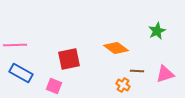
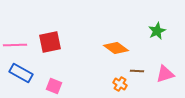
red square: moved 19 px left, 17 px up
orange cross: moved 3 px left, 1 px up
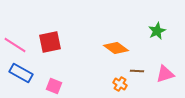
pink line: rotated 35 degrees clockwise
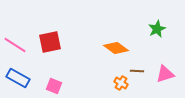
green star: moved 2 px up
blue rectangle: moved 3 px left, 5 px down
orange cross: moved 1 px right, 1 px up
